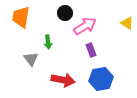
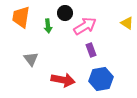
green arrow: moved 16 px up
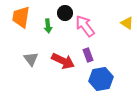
pink arrow: rotated 95 degrees counterclockwise
purple rectangle: moved 3 px left, 5 px down
red arrow: moved 19 px up; rotated 15 degrees clockwise
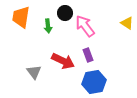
gray triangle: moved 3 px right, 13 px down
blue hexagon: moved 7 px left, 3 px down
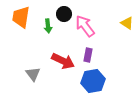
black circle: moved 1 px left, 1 px down
purple rectangle: rotated 32 degrees clockwise
gray triangle: moved 1 px left, 2 px down
blue hexagon: moved 1 px left, 1 px up
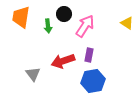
pink arrow: rotated 70 degrees clockwise
purple rectangle: moved 1 px right
red arrow: rotated 135 degrees clockwise
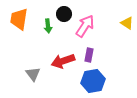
orange trapezoid: moved 2 px left, 2 px down
